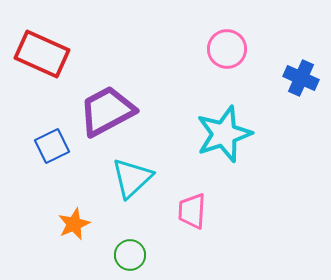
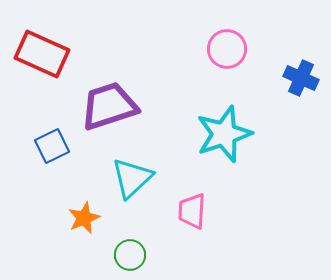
purple trapezoid: moved 2 px right, 5 px up; rotated 10 degrees clockwise
orange star: moved 10 px right, 6 px up
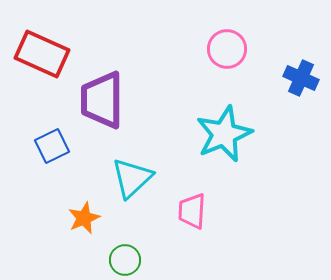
purple trapezoid: moved 7 px left, 6 px up; rotated 72 degrees counterclockwise
cyan star: rotated 4 degrees counterclockwise
green circle: moved 5 px left, 5 px down
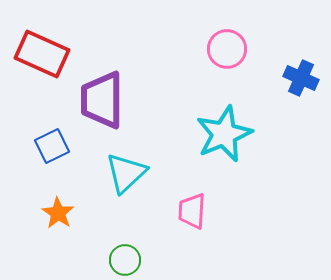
cyan triangle: moved 6 px left, 5 px up
orange star: moved 26 px left, 5 px up; rotated 16 degrees counterclockwise
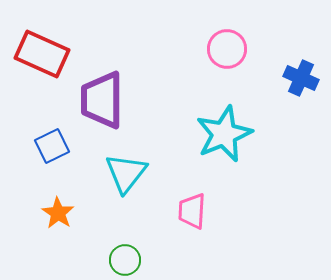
cyan triangle: rotated 9 degrees counterclockwise
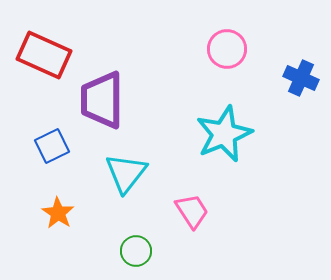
red rectangle: moved 2 px right, 1 px down
pink trapezoid: rotated 144 degrees clockwise
green circle: moved 11 px right, 9 px up
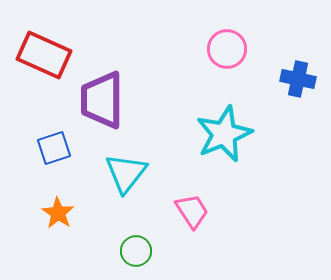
blue cross: moved 3 px left, 1 px down; rotated 12 degrees counterclockwise
blue square: moved 2 px right, 2 px down; rotated 8 degrees clockwise
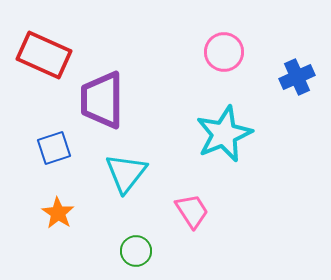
pink circle: moved 3 px left, 3 px down
blue cross: moved 1 px left, 2 px up; rotated 36 degrees counterclockwise
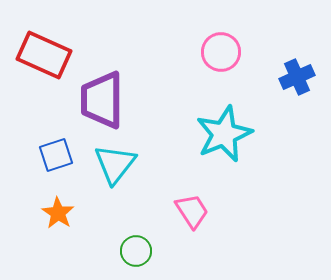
pink circle: moved 3 px left
blue square: moved 2 px right, 7 px down
cyan triangle: moved 11 px left, 9 px up
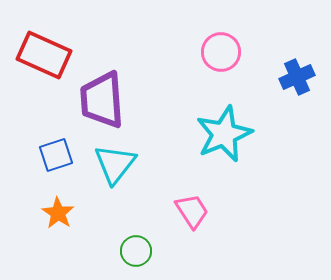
purple trapezoid: rotated 4 degrees counterclockwise
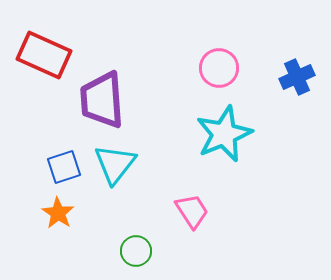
pink circle: moved 2 px left, 16 px down
blue square: moved 8 px right, 12 px down
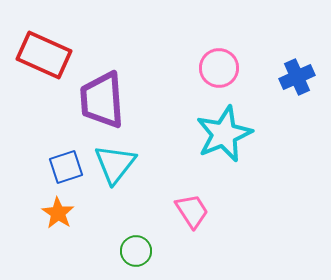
blue square: moved 2 px right
